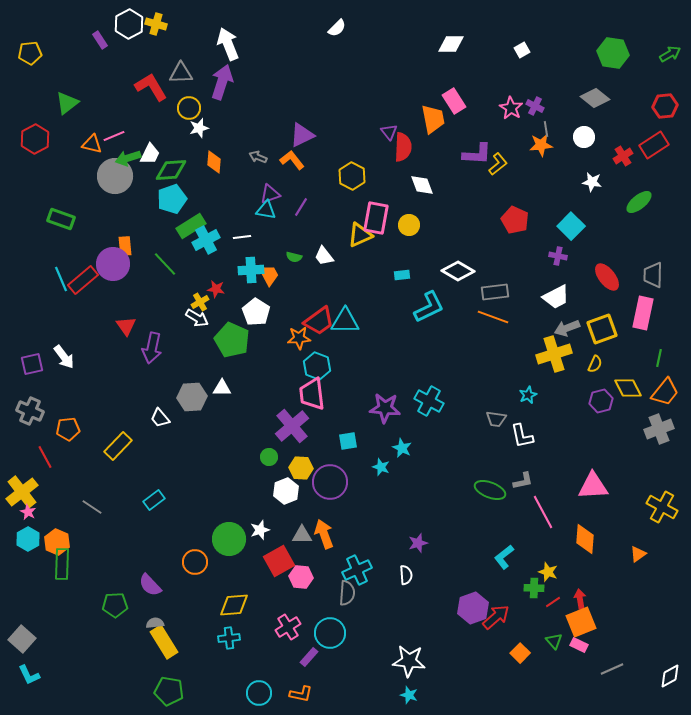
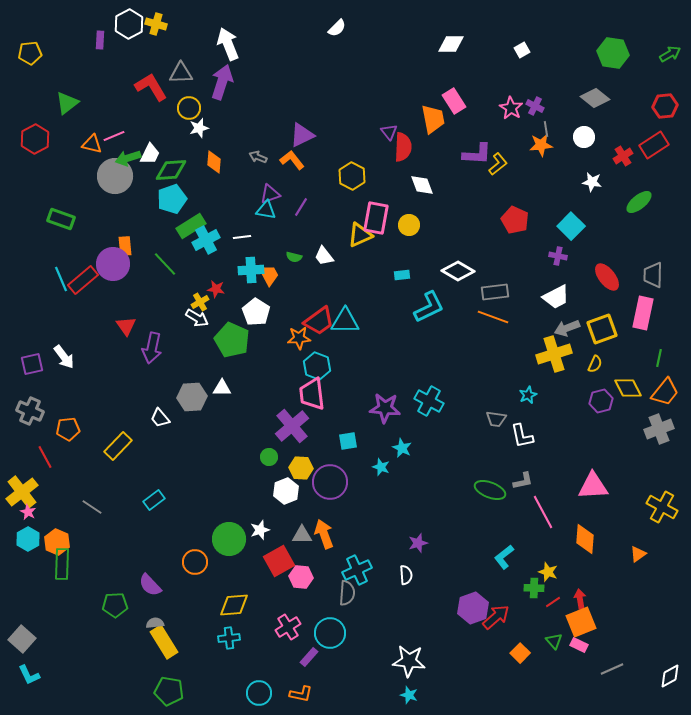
purple rectangle at (100, 40): rotated 36 degrees clockwise
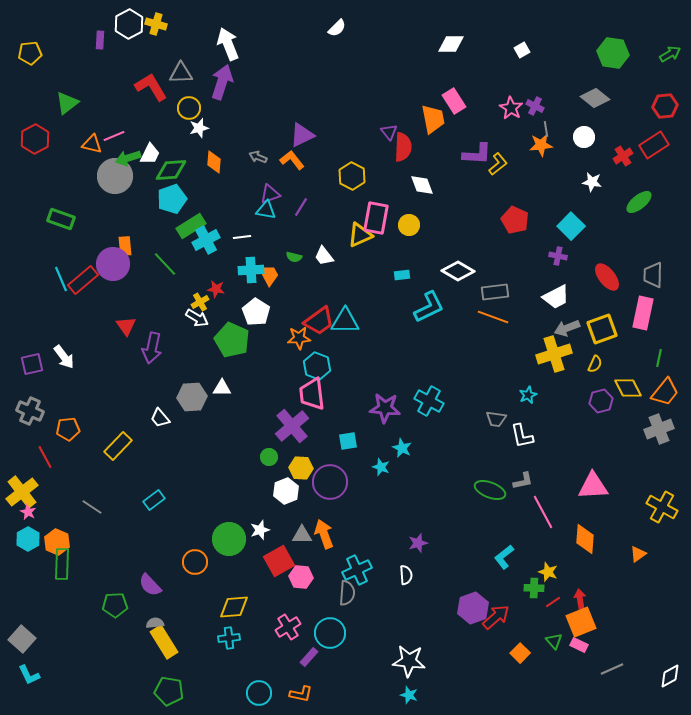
yellow diamond at (234, 605): moved 2 px down
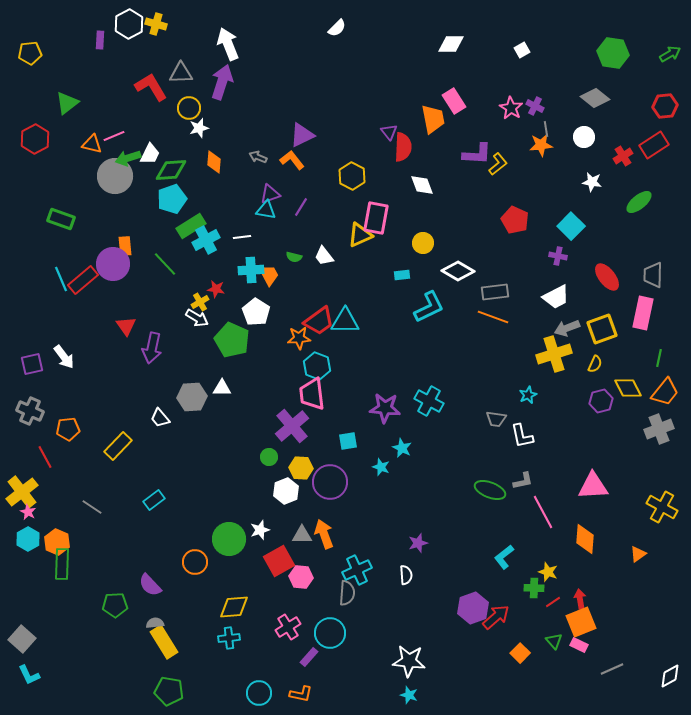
yellow circle at (409, 225): moved 14 px right, 18 px down
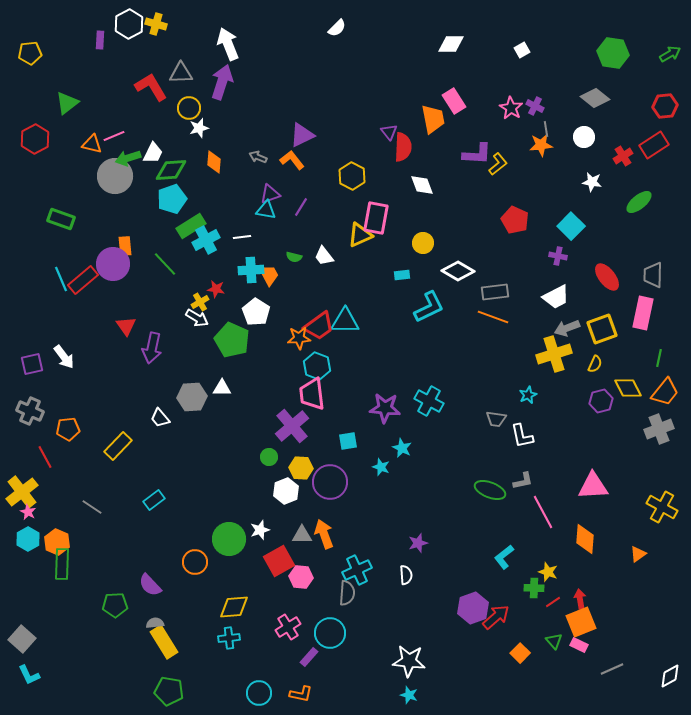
white trapezoid at (150, 154): moved 3 px right, 1 px up
red trapezoid at (319, 321): moved 5 px down
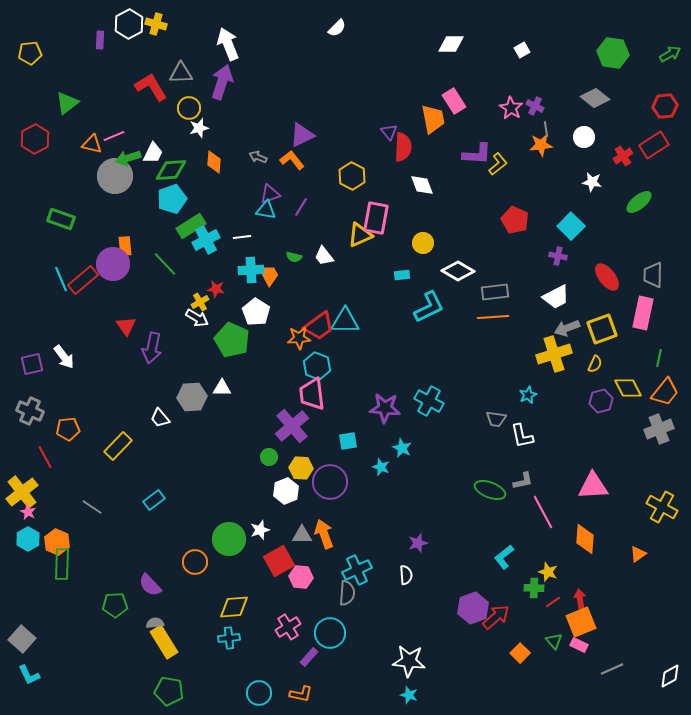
orange line at (493, 317): rotated 24 degrees counterclockwise
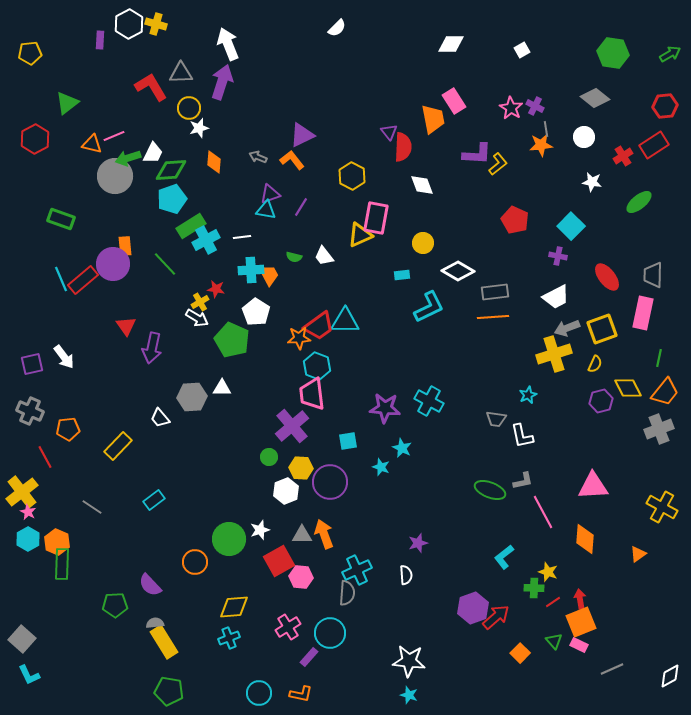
cyan cross at (229, 638): rotated 15 degrees counterclockwise
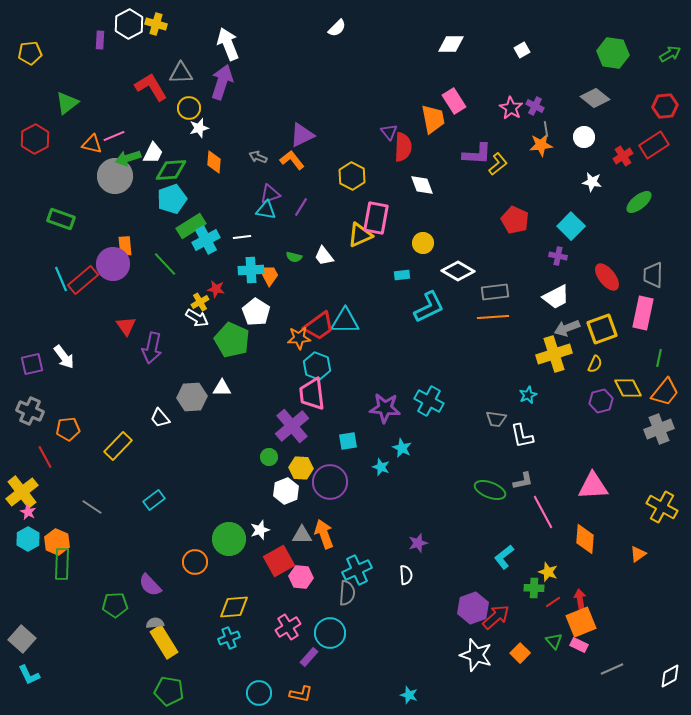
white star at (409, 661): moved 67 px right, 6 px up; rotated 12 degrees clockwise
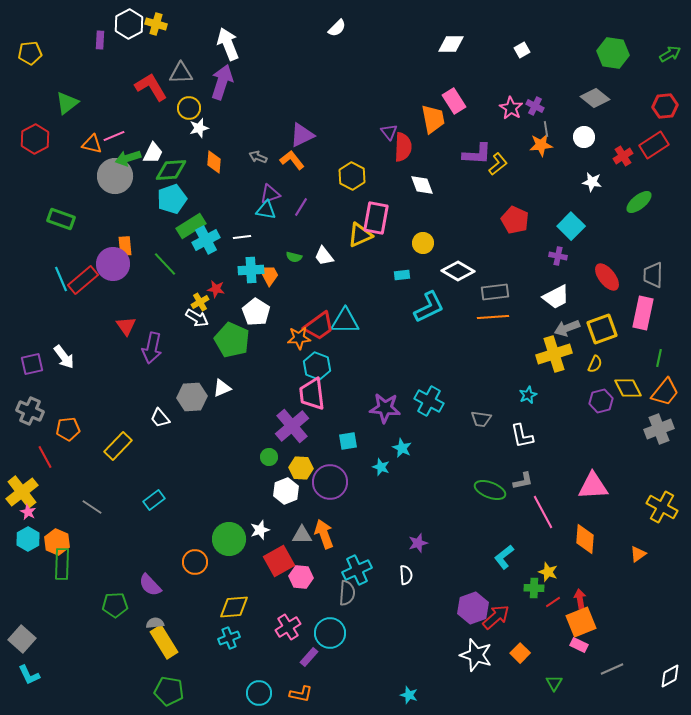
white triangle at (222, 388): rotated 24 degrees counterclockwise
gray trapezoid at (496, 419): moved 15 px left
green triangle at (554, 641): moved 42 px down; rotated 12 degrees clockwise
